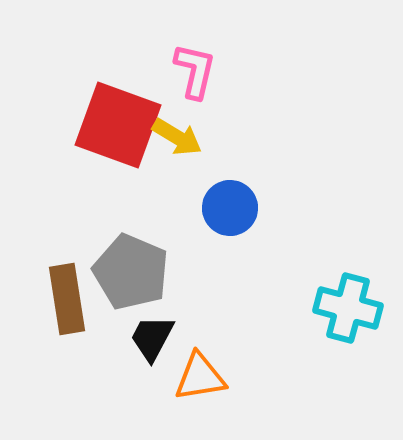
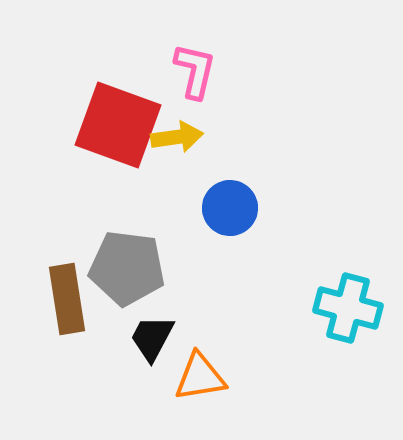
yellow arrow: rotated 39 degrees counterclockwise
gray pentagon: moved 4 px left, 4 px up; rotated 16 degrees counterclockwise
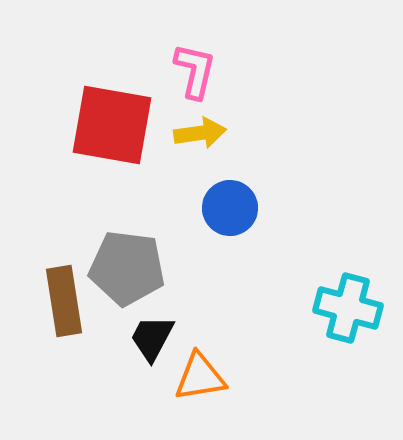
red square: moved 6 px left; rotated 10 degrees counterclockwise
yellow arrow: moved 23 px right, 4 px up
brown rectangle: moved 3 px left, 2 px down
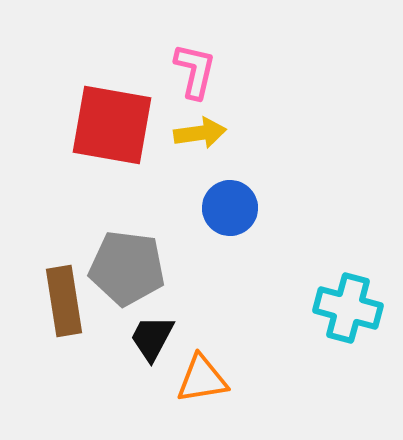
orange triangle: moved 2 px right, 2 px down
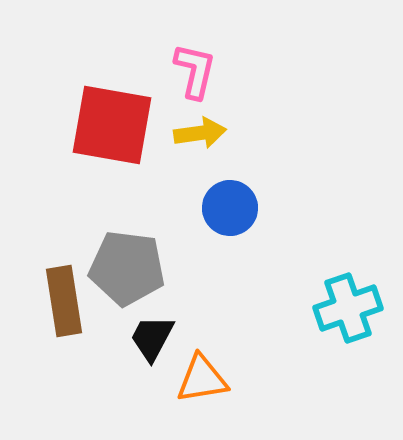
cyan cross: rotated 34 degrees counterclockwise
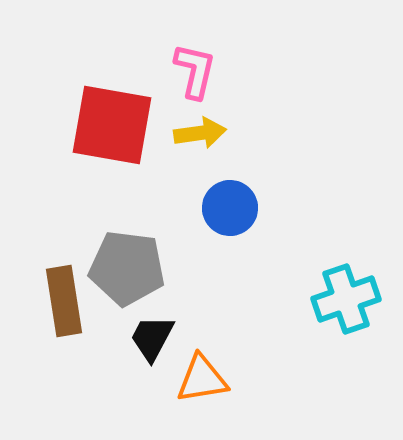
cyan cross: moved 2 px left, 9 px up
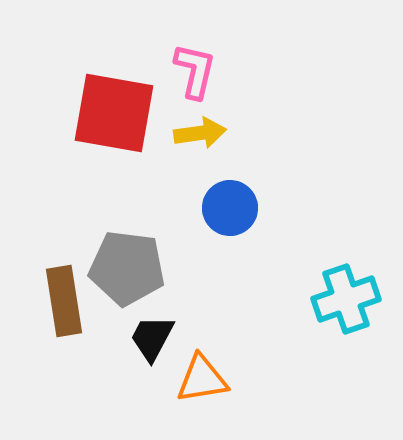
red square: moved 2 px right, 12 px up
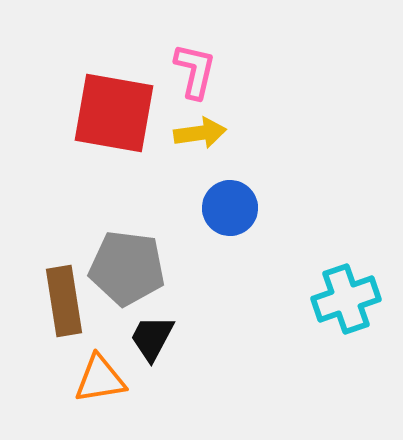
orange triangle: moved 102 px left
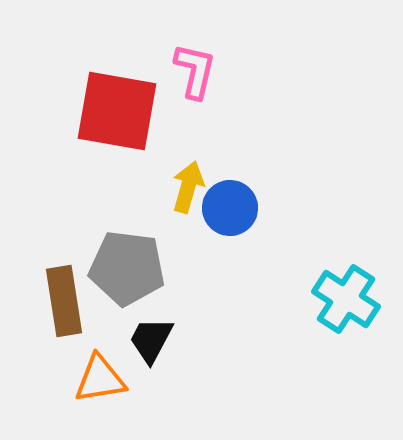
red square: moved 3 px right, 2 px up
yellow arrow: moved 12 px left, 54 px down; rotated 66 degrees counterclockwise
cyan cross: rotated 38 degrees counterclockwise
black trapezoid: moved 1 px left, 2 px down
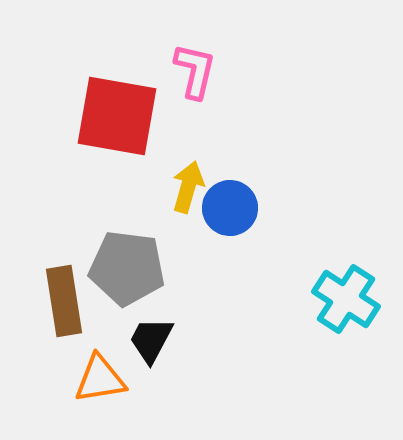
red square: moved 5 px down
